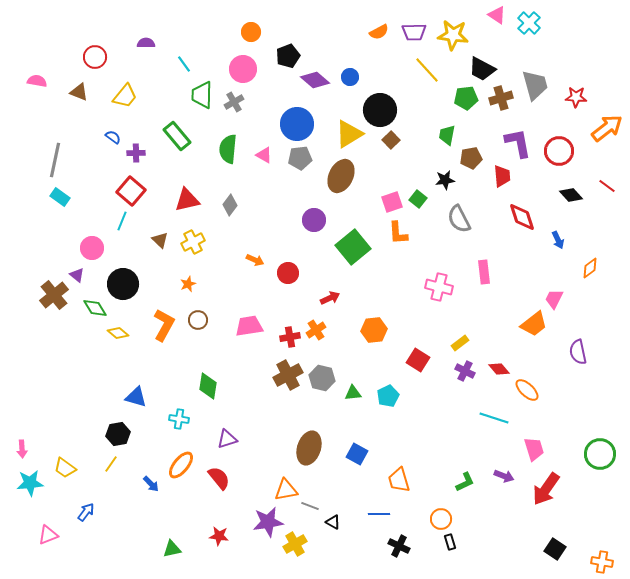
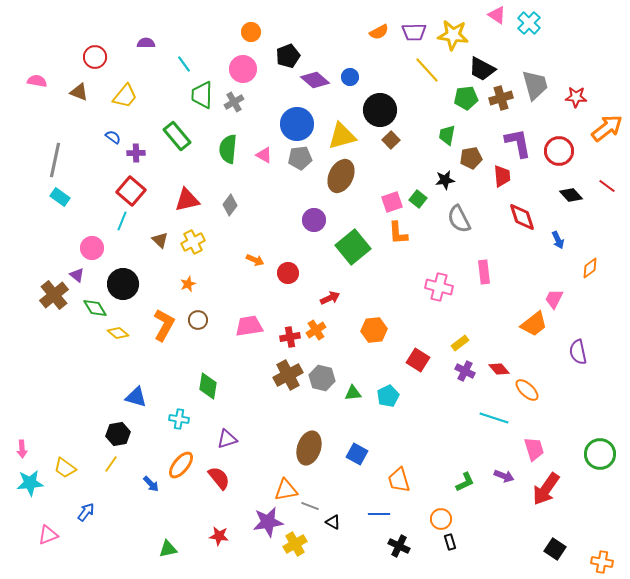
yellow triangle at (349, 134): moved 7 px left, 2 px down; rotated 16 degrees clockwise
green triangle at (172, 549): moved 4 px left
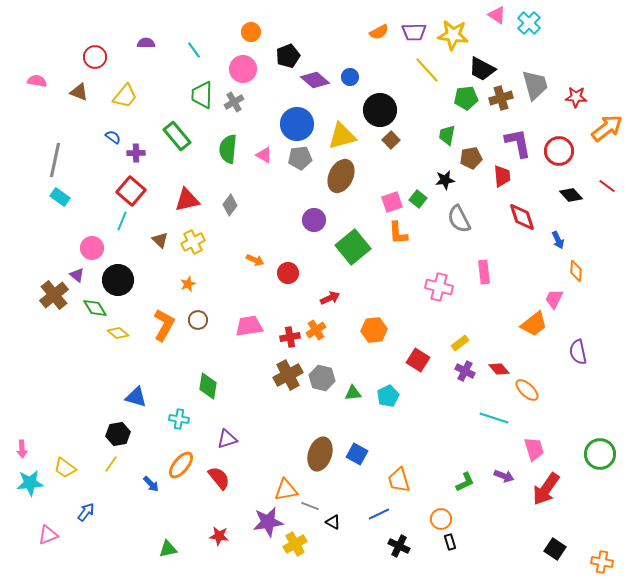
cyan line at (184, 64): moved 10 px right, 14 px up
orange diamond at (590, 268): moved 14 px left, 3 px down; rotated 50 degrees counterclockwise
black circle at (123, 284): moved 5 px left, 4 px up
brown ellipse at (309, 448): moved 11 px right, 6 px down
blue line at (379, 514): rotated 25 degrees counterclockwise
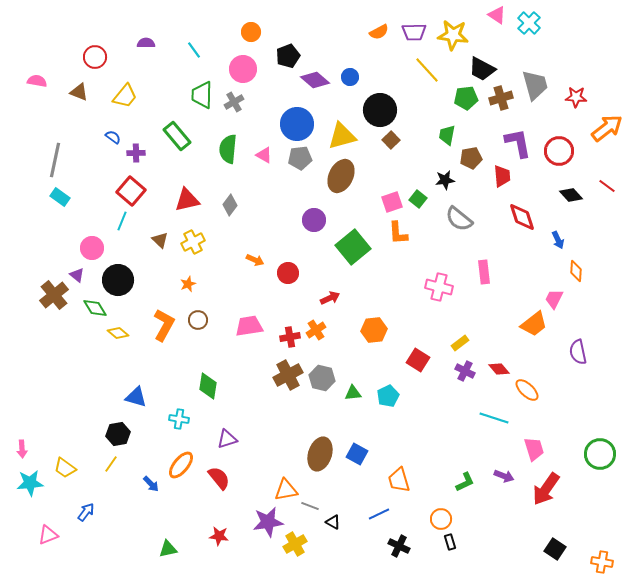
gray semicircle at (459, 219): rotated 24 degrees counterclockwise
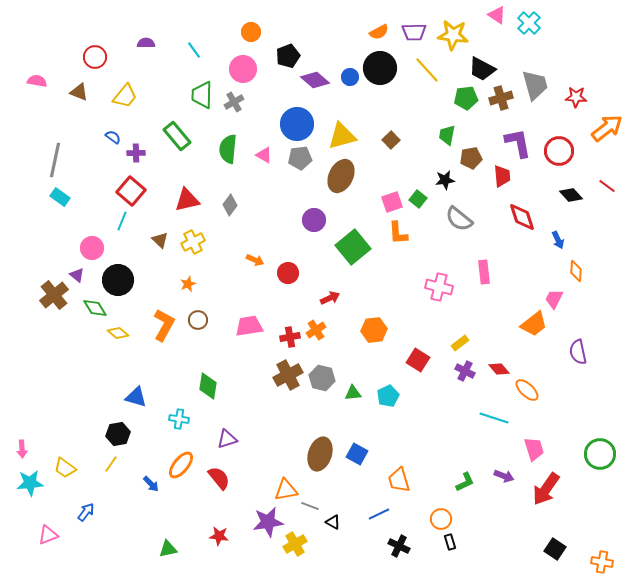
black circle at (380, 110): moved 42 px up
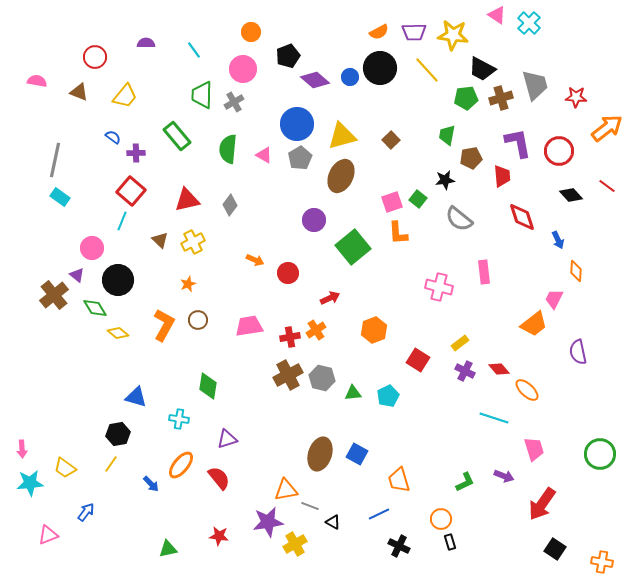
gray pentagon at (300, 158): rotated 25 degrees counterclockwise
orange hexagon at (374, 330): rotated 15 degrees counterclockwise
red arrow at (546, 489): moved 4 px left, 15 px down
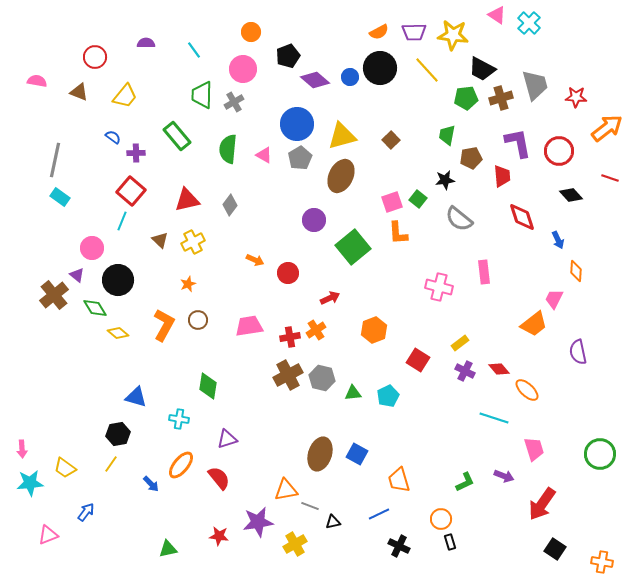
red line at (607, 186): moved 3 px right, 8 px up; rotated 18 degrees counterclockwise
purple star at (268, 522): moved 10 px left
black triangle at (333, 522): rotated 42 degrees counterclockwise
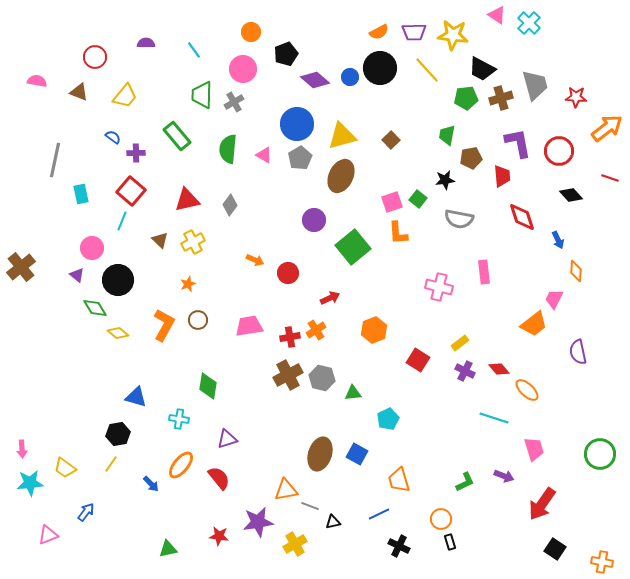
black pentagon at (288, 56): moved 2 px left, 2 px up
cyan rectangle at (60, 197): moved 21 px right, 3 px up; rotated 42 degrees clockwise
gray semicircle at (459, 219): rotated 28 degrees counterclockwise
brown cross at (54, 295): moved 33 px left, 28 px up
cyan pentagon at (388, 396): moved 23 px down
